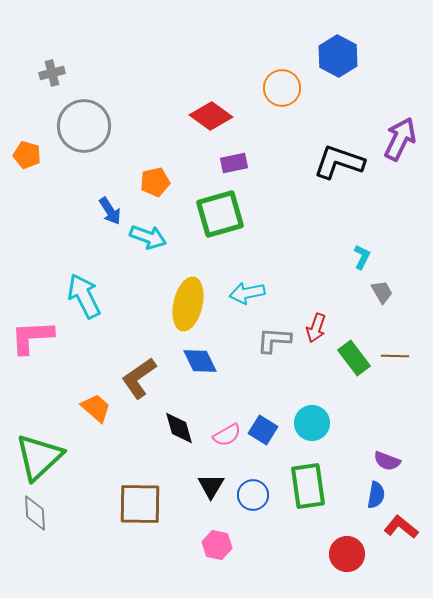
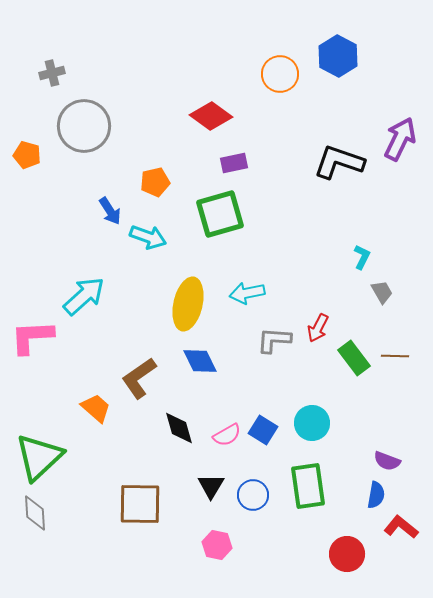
orange circle at (282, 88): moved 2 px left, 14 px up
cyan arrow at (84, 296): rotated 75 degrees clockwise
red arrow at (316, 328): moved 2 px right; rotated 8 degrees clockwise
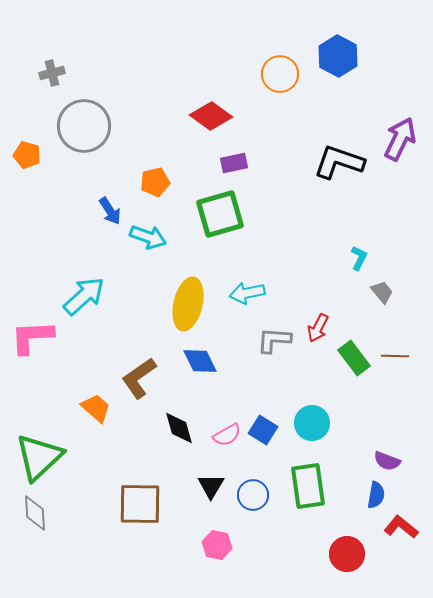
cyan L-shape at (362, 257): moved 3 px left, 1 px down
gray trapezoid at (382, 292): rotated 10 degrees counterclockwise
